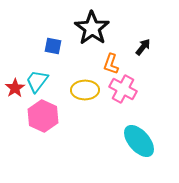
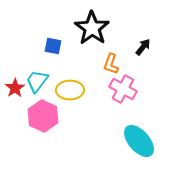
yellow ellipse: moved 15 px left
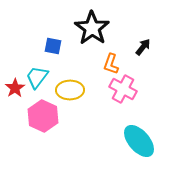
cyan trapezoid: moved 4 px up
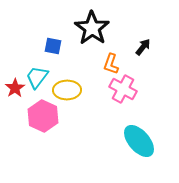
yellow ellipse: moved 3 px left
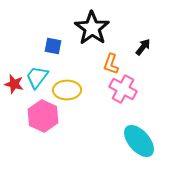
red star: moved 1 px left, 4 px up; rotated 24 degrees counterclockwise
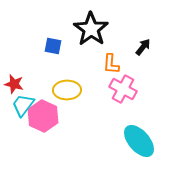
black star: moved 1 px left, 1 px down
orange L-shape: rotated 15 degrees counterclockwise
cyan trapezoid: moved 14 px left, 28 px down
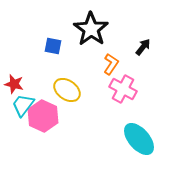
orange L-shape: rotated 150 degrees counterclockwise
yellow ellipse: rotated 36 degrees clockwise
cyan ellipse: moved 2 px up
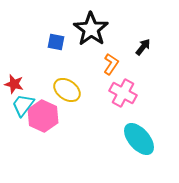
blue square: moved 3 px right, 4 px up
pink cross: moved 4 px down
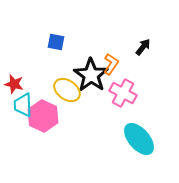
black star: moved 46 px down
cyan trapezoid: rotated 40 degrees counterclockwise
